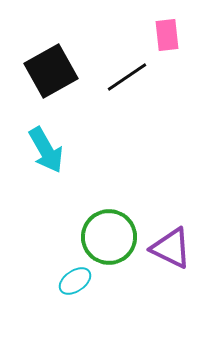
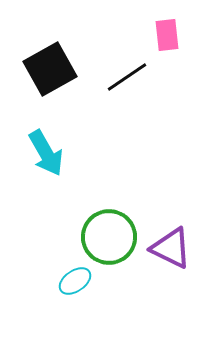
black square: moved 1 px left, 2 px up
cyan arrow: moved 3 px down
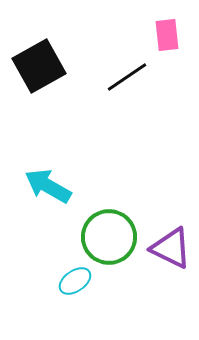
black square: moved 11 px left, 3 px up
cyan arrow: moved 2 px right, 33 px down; rotated 150 degrees clockwise
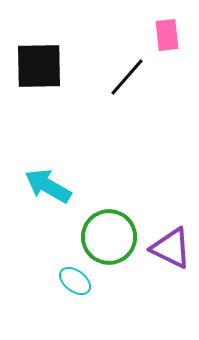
black square: rotated 28 degrees clockwise
black line: rotated 15 degrees counterclockwise
cyan ellipse: rotated 72 degrees clockwise
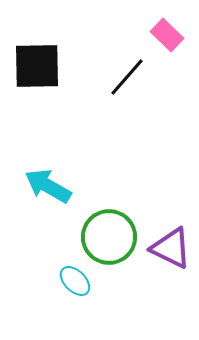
pink rectangle: rotated 40 degrees counterclockwise
black square: moved 2 px left
cyan ellipse: rotated 8 degrees clockwise
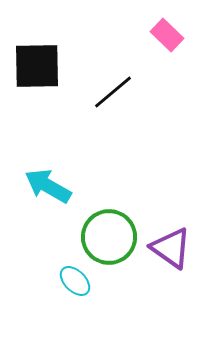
black line: moved 14 px left, 15 px down; rotated 9 degrees clockwise
purple triangle: rotated 9 degrees clockwise
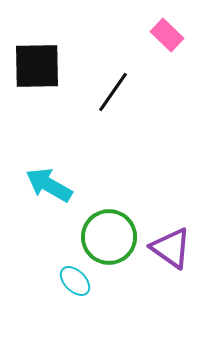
black line: rotated 15 degrees counterclockwise
cyan arrow: moved 1 px right, 1 px up
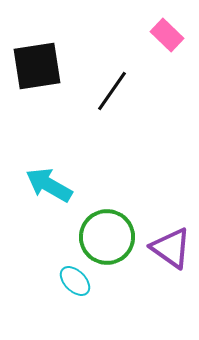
black square: rotated 8 degrees counterclockwise
black line: moved 1 px left, 1 px up
green circle: moved 2 px left
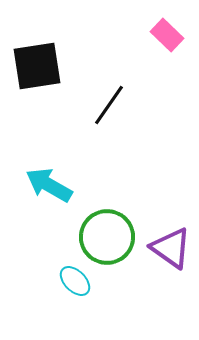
black line: moved 3 px left, 14 px down
